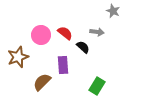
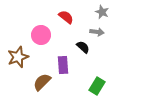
gray star: moved 11 px left, 1 px down
red semicircle: moved 1 px right, 16 px up
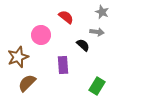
black semicircle: moved 2 px up
brown semicircle: moved 15 px left, 1 px down
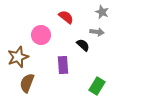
brown semicircle: rotated 24 degrees counterclockwise
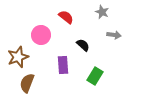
gray arrow: moved 17 px right, 3 px down
green rectangle: moved 2 px left, 10 px up
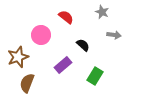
purple rectangle: rotated 54 degrees clockwise
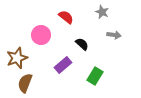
black semicircle: moved 1 px left, 1 px up
brown star: moved 1 px left, 1 px down
brown semicircle: moved 2 px left
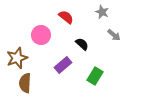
gray arrow: rotated 32 degrees clockwise
brown semicircle: rotated 18 degrees counterclockwise
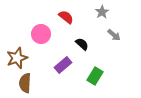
gray star: rotated 16 degrees clockwise
pink circle: moved 1 px up
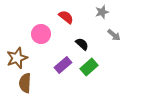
gray star: rotated 16 degrees clockwise
green rectangle: moved 6 px left, 9 px up; rotated 18 degrees clockwise
